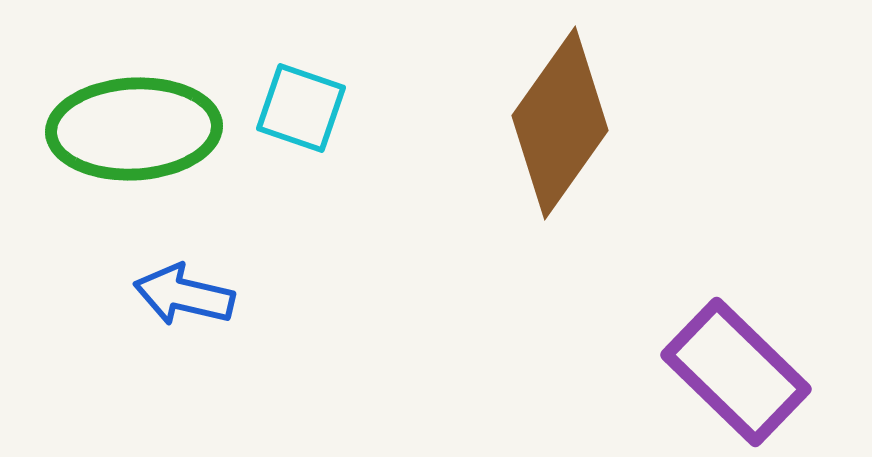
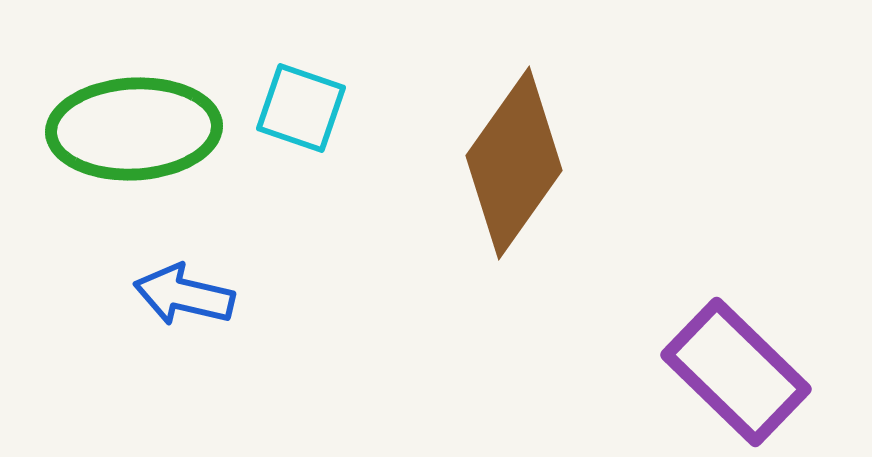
brown diamond: moved 46 px left, 40 px down
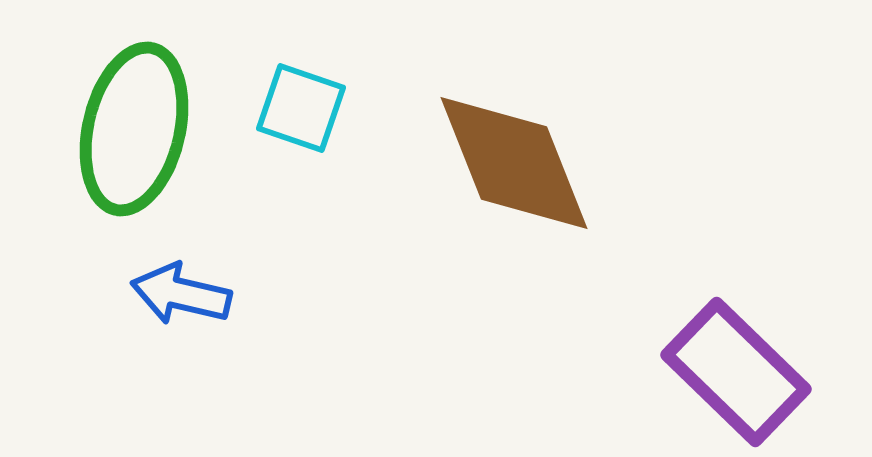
green ellipse: rotated 74 degrees counterclockwise
brown diamond: rotated 57 degrees counterclockwise
blue arrow: moved 3 px left, 1 px up
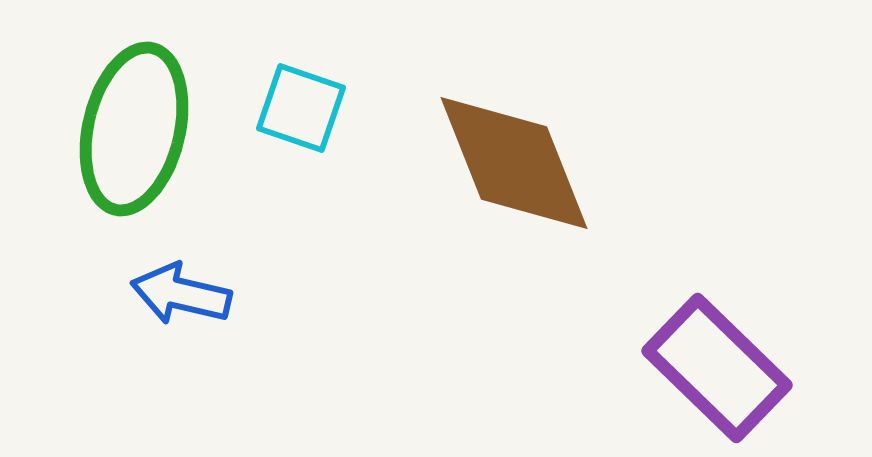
purple rectangle: moved 19 px left, 4 px up
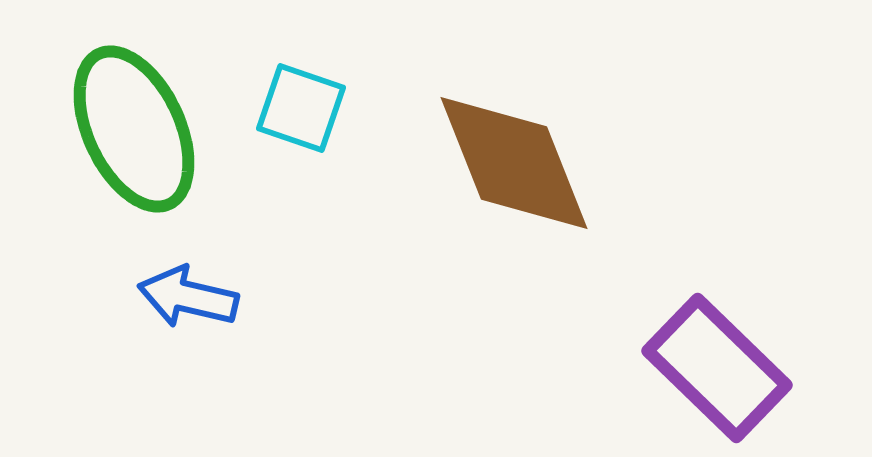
green ellipse: rotated 38 degrees counterclockwise
blue arrow: moved 7 px right, 3 px down
